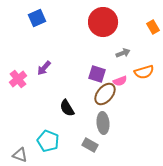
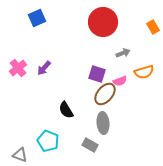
pink cross: moved 11 px up
black semicircle: moved 1 px left, 2 px down
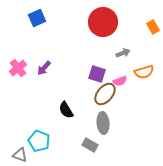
cyan pentagon: moved 9 px left
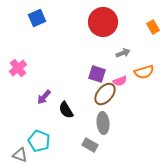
purple arrow: moved 29 px down
